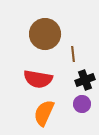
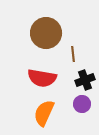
brown circle: moved 1 px right, 1 px up
red semicircle: moved 4 px right, 1 px up
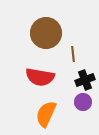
red semicircle: moved 2 px left, 1 px up
purple circle: moved 1 px right, 2 px up
orange semicircle: moved 2 px right, 1 px down
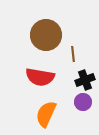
brown circle: moved 2 px down
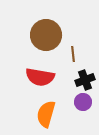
orange semicircle: rotated 8 degrees counterclockwise
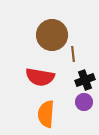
brown circle: moved 6 px right
purple circle: moved 1 px right
orange semicircle: rotated 12 degrees counterclockwise
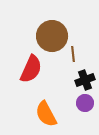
brown circle: moved 1 px down
red semicircle: moved 9 px left, 8 px up; rotated 76 degrees counterclockwise
purple circle: moved 1 px right, 1 px down
orange semicircle: rotated 32 degrees counterclockwise
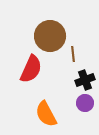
brown circle: moved 2 px left
